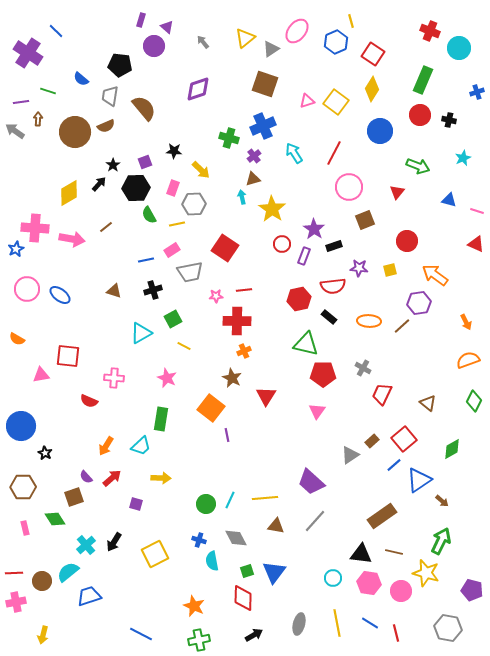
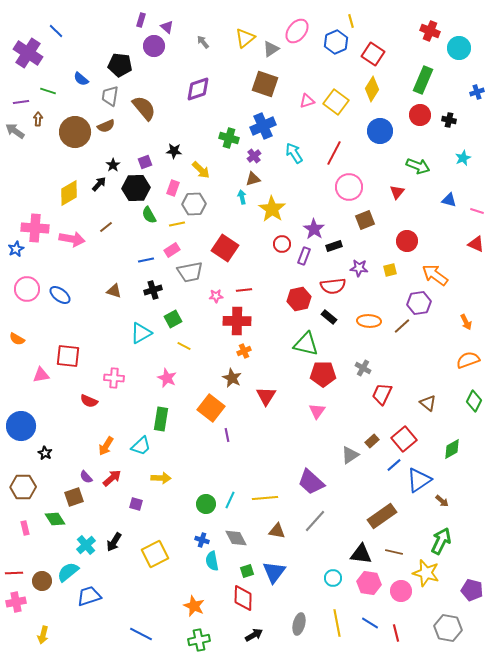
brown triangle at (276, 526): moved 1 px right, 5 px down
blue cross at (199, 540): moved 3 px right
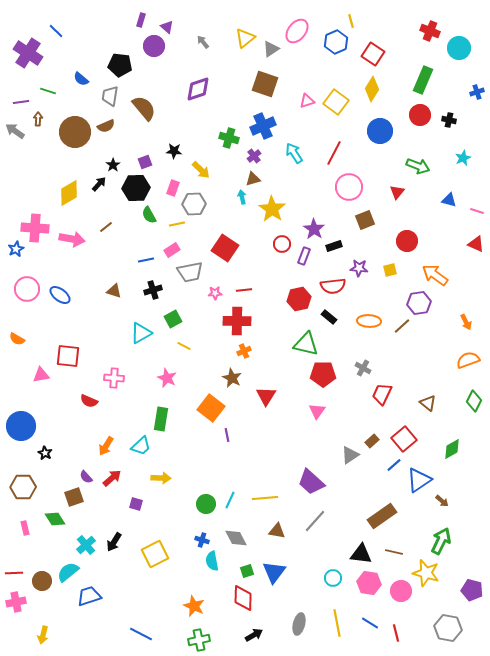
pink star at (216, 296): moved 1 px left, 3 px up
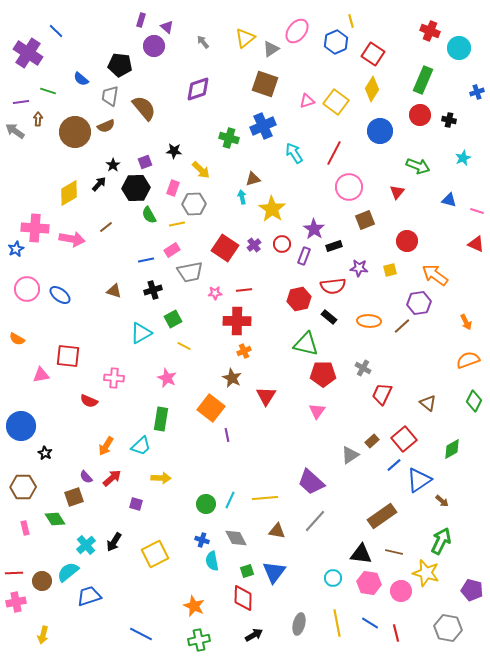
purple cross at (254, 156): moved 89 px down
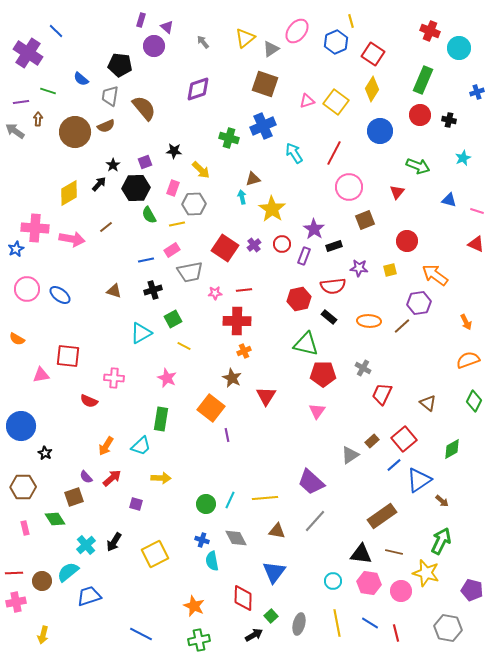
green square at (247, 571): moved 24 px right, 45 px down; rotated 24 degrees counterclockwise
cyan circle at (333, 578): moved 3 px down
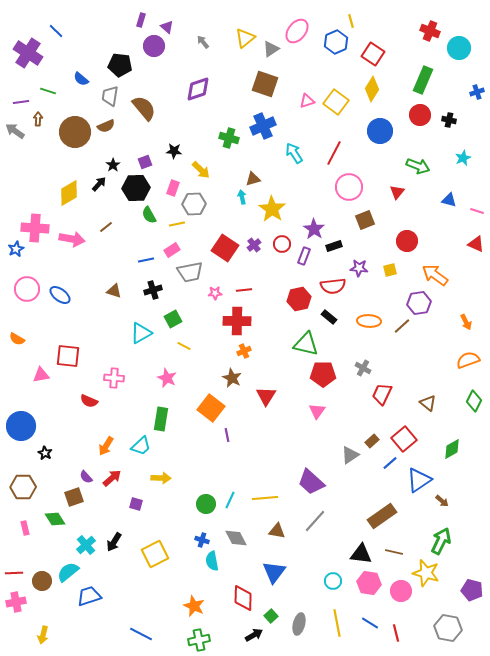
blue line at (394, 465): moved 4 px left, 2 px up
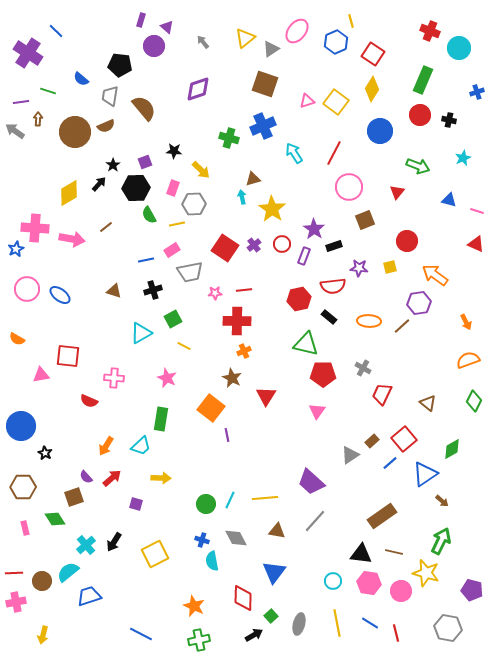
yellow square at (390, 270): moved 3 px up
blue triangle at (419, 480): moved 6 px right, 6 px up
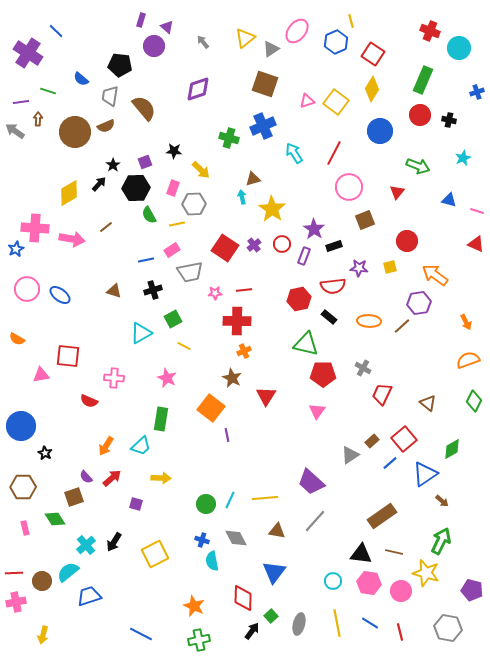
red line at (396, 633): moved 4 px right, 1 px up
black arrow at (254, 635): moved 2 px left, 4 px up; rotated 24 degrees counterclockwise
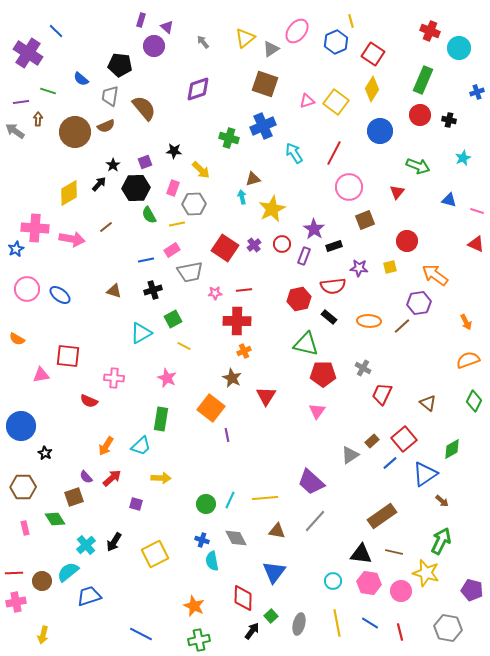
yellow star at (272, 209): rotated 12 degrees clockwise
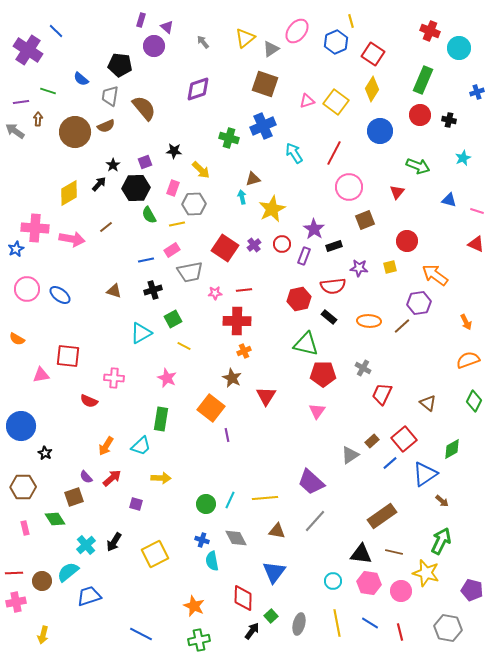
purple cross at (28, 53): moved 3 px up
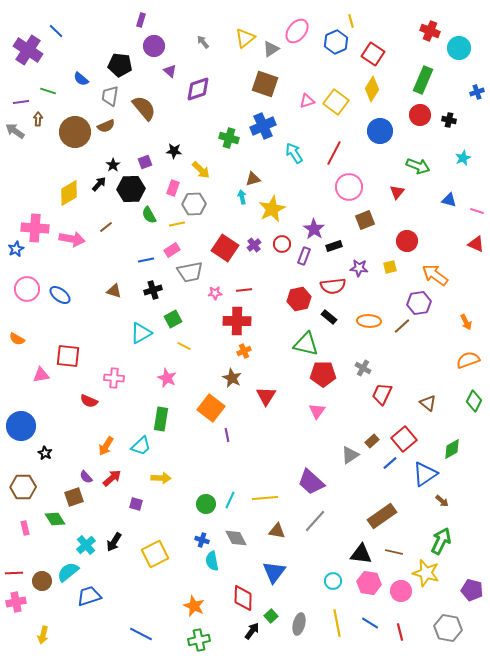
purple triangle at (167, 27): moved 3 px right, 44 px down
black hexagon at (136, 188): moved 5 px left, 1 px down
